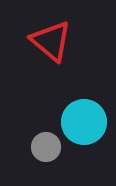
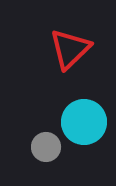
red triangle: moved 19 px right, 8 px down; rotated 36 degrees clockwise
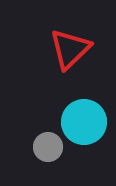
gray circle: moved 2 px right
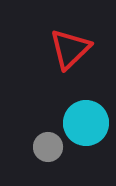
cyan circle: moved 2 px right, 1 px down
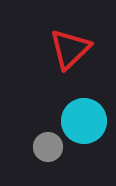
cyan circle: moved 2 px left, 2 px up
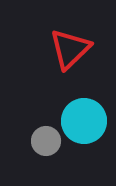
gray circle: moved 2 px left, 6 px up
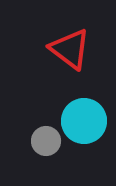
red triangle: rotated 39 degrees counterclockwise
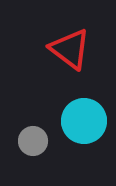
gray circle: moved 13 px left
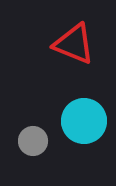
red triangle: moved 4 px right, 5 px up; rotated 15 degrees counterclockwise
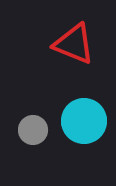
gray circle: moved 11 px up
